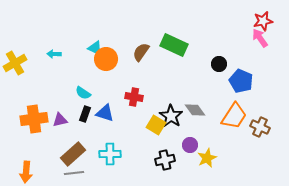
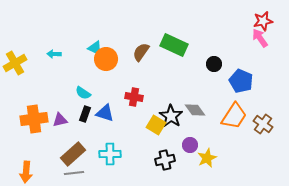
black circle: moved 5 px left
brown cross: moved 3 px right, 3 px up; rotated 12 degrees clockwise
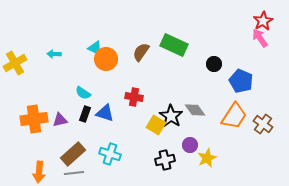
red star: rotated 18 degrees counterclockwise
cyan cross: rotated 20 degrees clockwise
orange arrow: moved 13 px right
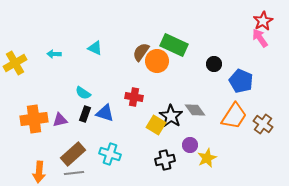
orange circle: moved 51 px right, 2 px down
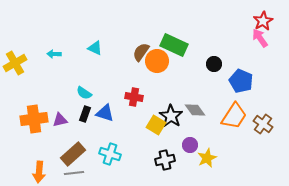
cyan semicircle: moved 1 px right
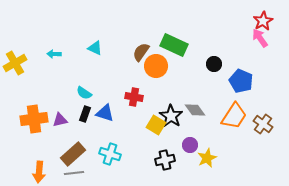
orange circle: moved 1 px left, 5 px down
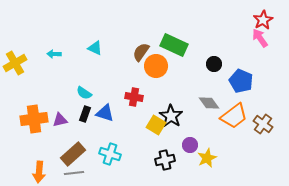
red star: moved 1 px up
gray diamond: moved 14 px right, 7 px up
orange trapezoid: rotated 20 degrees clockwise
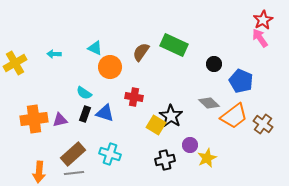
orange circle: moved 46 px left, 1 px down
gray diamond: rotated 10 degrees counterclockwise
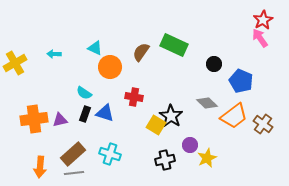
gray diamond: moved 2 px left
orange arrow: moved 1 px right, 5 px up
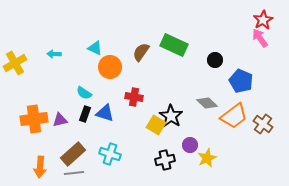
black circle: moved 1 px right, 4 px up
